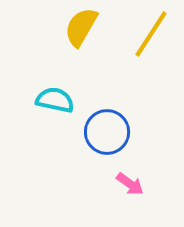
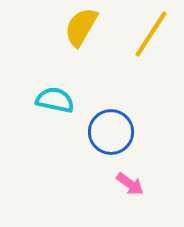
blue circle: moved 4 px right
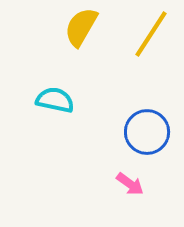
blue circle: moved 36 px right
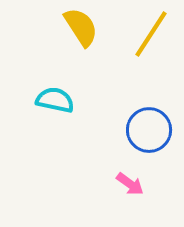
yellow semicircle: rotated 117 degrees clockwise
blue circle: moved 2 px right, 2 px up
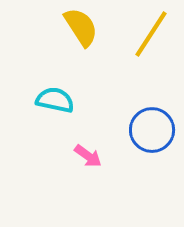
blue circle: moved 3 px right
pink arrow: moved 42 px left, 28 px up
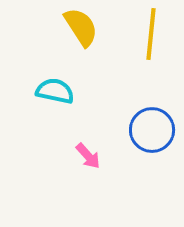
yellow line: rotated 27 degrees counterclockwise
cyan semicircle: moved 9 px up
pink arrow: rotated 12 degrees clockwise
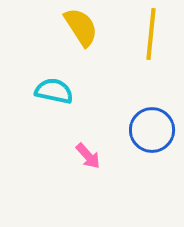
cyan semicircle: moved 1 px left
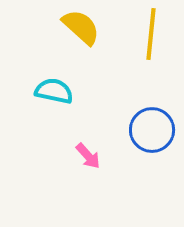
yellow semicircle: rotated 15 degrees counterclockwise
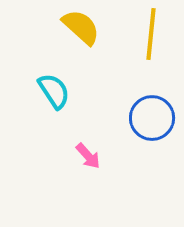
cyan semicircle: rotated 45 degrees clockwise
blue circle: moved 12 px up
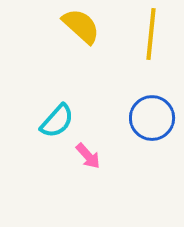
yellow semicircle: moved 1 px up
cyan semicircle: moved 3 px right, 30 px down; rotated 75 degrees clockwise
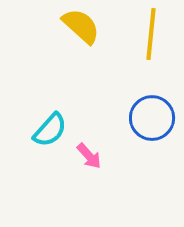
cyan semicircle: moved 7 px left, 9 px down
pink arrow: moved 1 px right
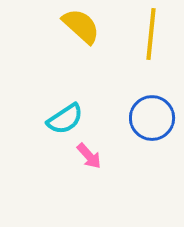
cyan semicircle: moved 15 px right, 11 px up; rotated 15 degrees clockwise
